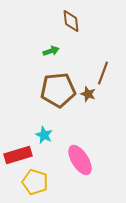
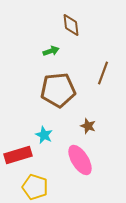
brown diamond: moved 4 px down
brown star: moved 32 px down
yellow pentagon: moved 5 px down
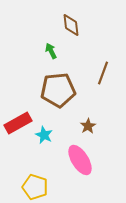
green arrow: rotated 98 degrees counterclockwise
brown star: rotated 21 degrees clockwise
red rectangle: moved 32 px up; rotated 12 degrees counterclockwise
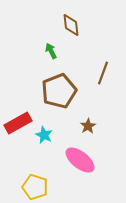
brown pentagon: moved 1 px right, 1 px down; rotated 16 degrees counterclockwise
pink ellipse: rotated 20 degrees counterclockwise
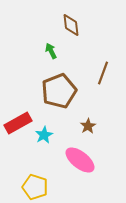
cyan star: rotated 18 degrees clockwise
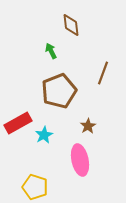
pink ellipse: rotated 40 degrees clockwise
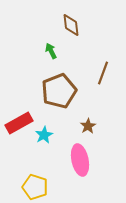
red rectangle: moved 1 px right
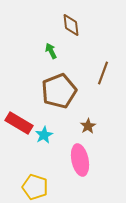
red rectangle: rotated 60 degrees clockwise
